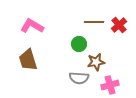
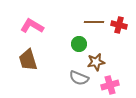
red cross: rotated 35 degrees counterclockwise
gray semicircle: rotated 18 degrees clockwise
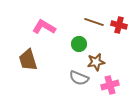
brown line: rotated 18 degrees clockwise
pink L-shape: moved 12 px right, 1 px down
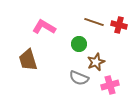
brown star: rotated 12 degrees counterclockwise
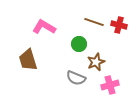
gray semicircle: moved 3 px left
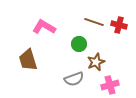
gray semicircle: moved 2 px left, 1 px down; rotated 42 degrees counterclockwise
